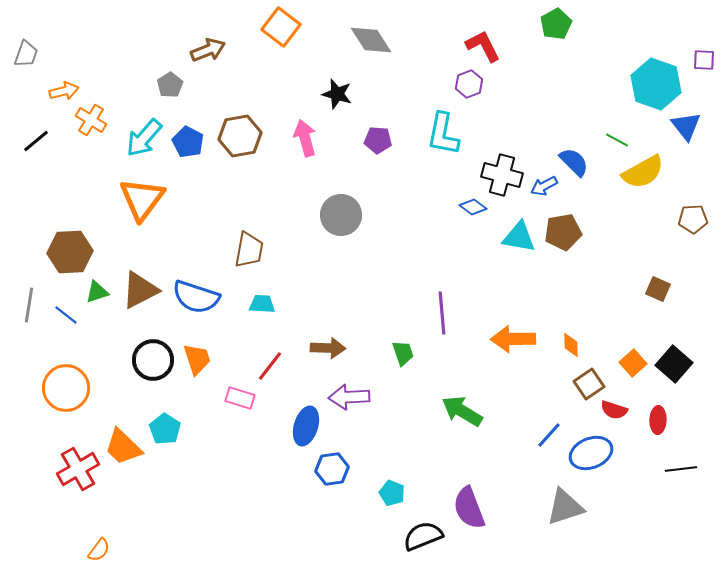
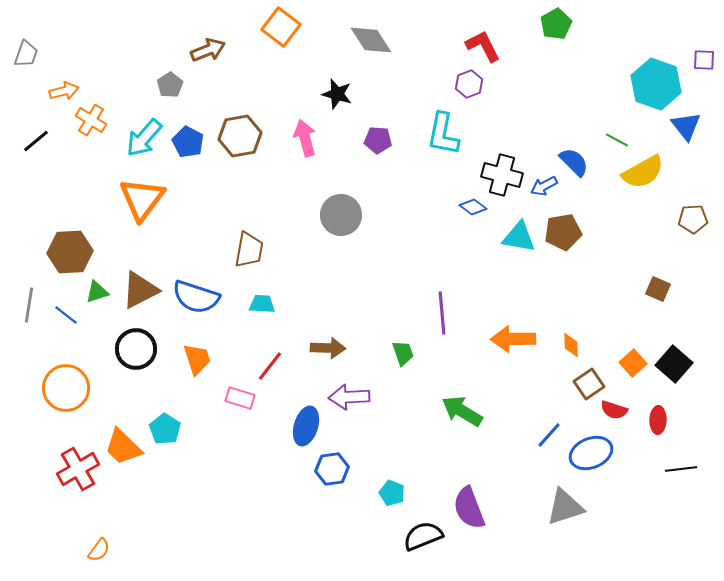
black circle at (153, 360): moved 17 px left, 11 px up
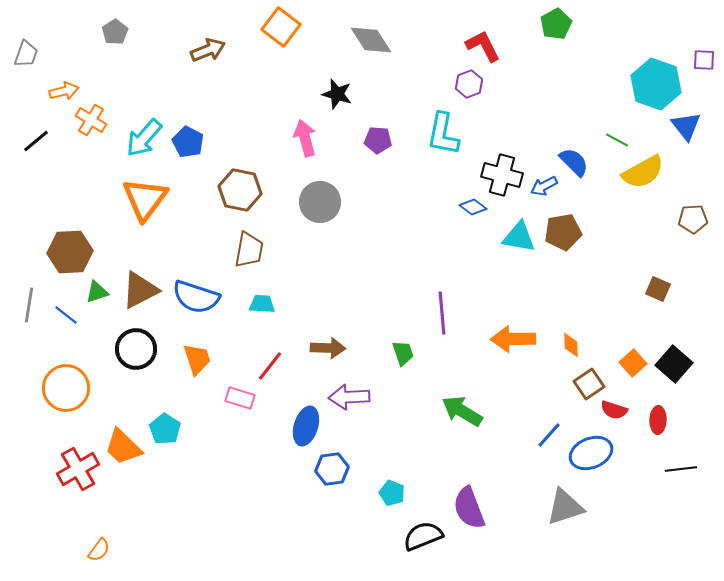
gray pentagon at (170, 85): moved 55 px left, 53 px up
brown hexagon at (240, 136): moved 54 px down; rotated 21 degrees clockwise
orange triangle at (142, 199): moved 3 px right
gray circle at (341, 215): moved 21 px left, 13 px up
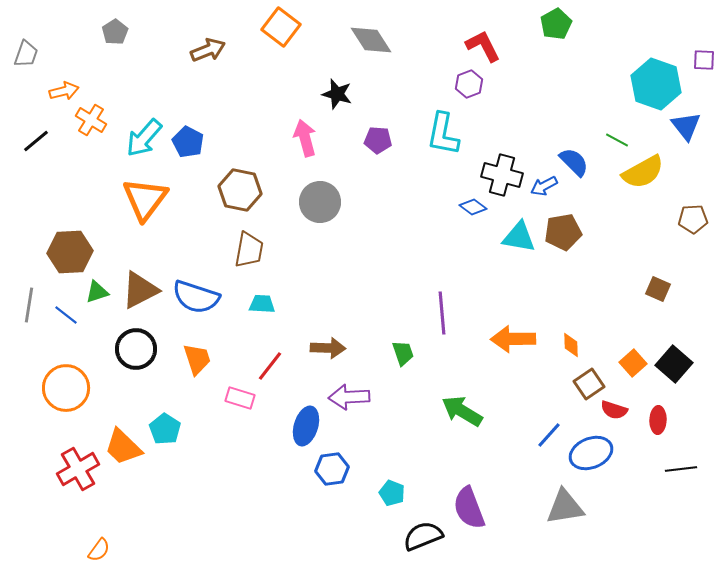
gray triangle at (565, 507): rotated 9 degrees clockwise
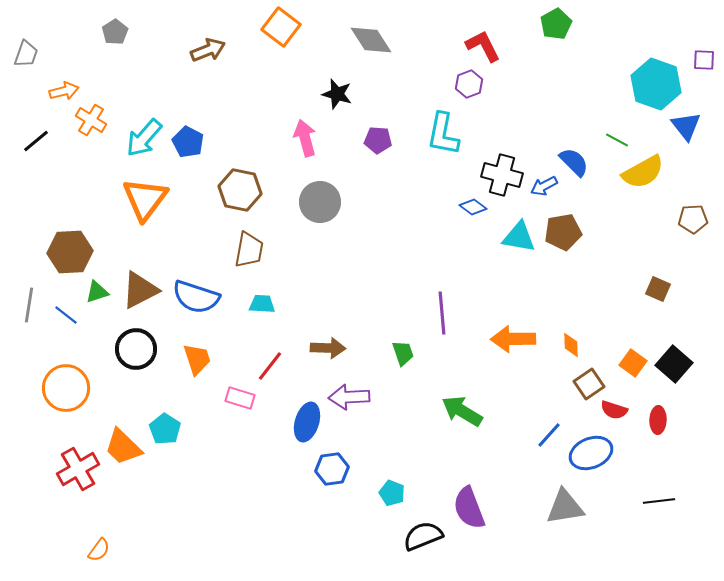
orange square at (633, 363): rotated 12 degrees counterclockwise
blue ellipse at (306, 426): moved 1 px right, 4 px up
black line at (681, 469): moved 22 px left, 32 px down
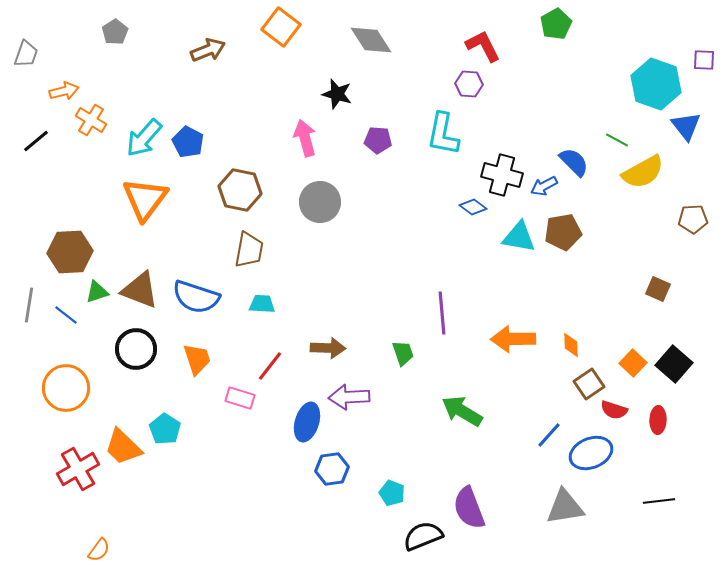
purple hexagon at (469, 84): rotated 24 degrees clockwise
brown triangle at (140, 290): rotated 48 degrees clockwise
orange square at (633, 363): rotated 8 degrees clockwise
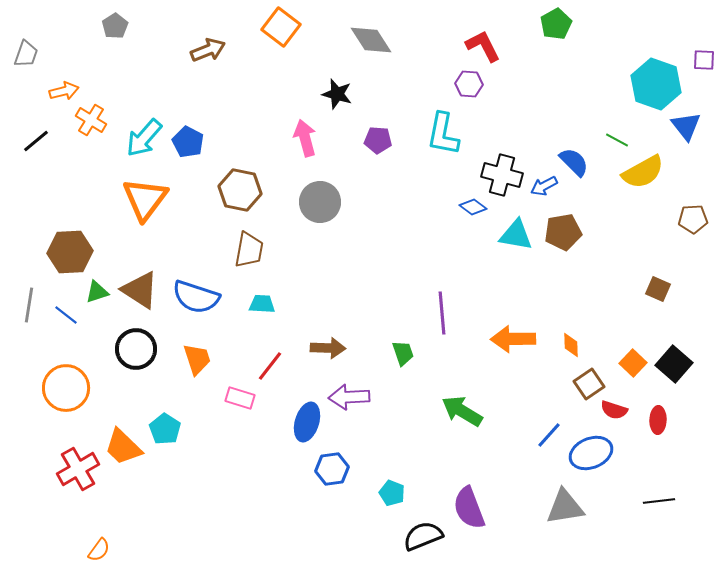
gray pentagon at (115, 32): moved 6 px up
cyan triangle at (519, 237): moved 3 px left, 2 px up
brown triangle at (140, 290): rotated 12 degrees clockwise
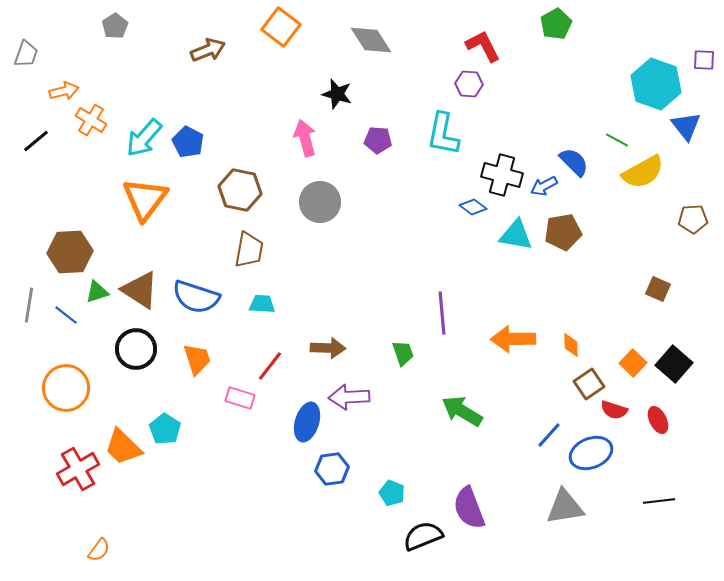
red ellipse at (658, 420): rotated 28 degrees counterclockwise
